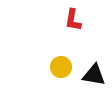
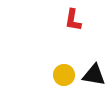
yellow circle: moved 3 px right, 8 px down
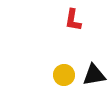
black triangle: rotated 20 degrees counterclockwise
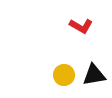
red L-shape: moved 8 px right, 6 px down; rotated 70 degrees counterclockwise
